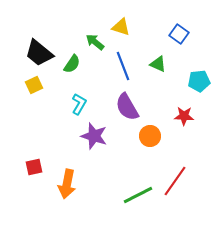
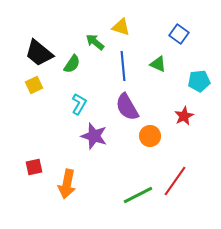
blue line: rotated 16 degrees clockwise
red star: rotated 30 degrees counterclockwise
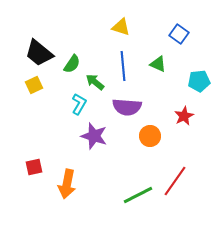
green arrow: moved 40 px down
purple semicircle: rotated 56 degrees counterclockwise
